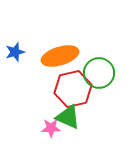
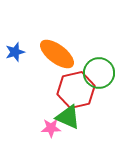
orange ellipse: moved 3 px left, 2 px up; rotated 54 degrees clockwise
red hexagon: moved 3 px right, 1 px down
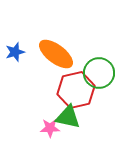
orange ellipse: moved 1 px left
green triangle: rotated 12 degrees counterclockwise
pink star: moved 1 px left
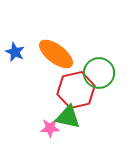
blue star: rotated 30 degrees counterclockwise
